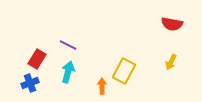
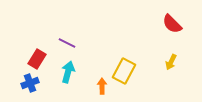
red semicircle: rotated 35 degrees clockwise
purple line: moved 1 px left, 2 px up
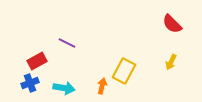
red rectangle: moved 2 px down; rotated 30 degrees clockwise
cyan arrow: moved 4 px left, 16 px down; rotated 85 degrees clockwise
orange arrow: rotated 14 degrees clockwise
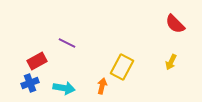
red semicircle: moved 3 px right
yellow rectangle: moved 2 px left, 4 px up
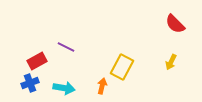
purple line: moved 1 px left, 4 px down
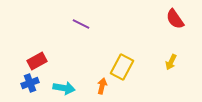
red semicircle: moved 5 px up; rotated 10 degrees clockwise
purple line: moved 15 px right, 23 px up
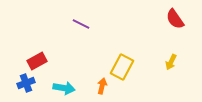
blue cross: moved 4 px left
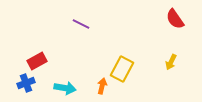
yellow rectangle: moved 2 px down
cyan arrow: moved 1 px right
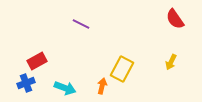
cyan arrow: rotated 10 degrees clockwise
